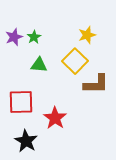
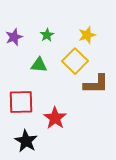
green star: moved 13 px right, 2 px up
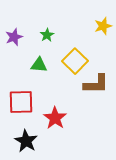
yellow star: moved 16 px right, 9 px up
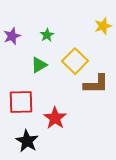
purple star: moved 2 px left, 1 px up
green triangle: rotated 36 degrees counterclockwise
black star: moved 1 px right
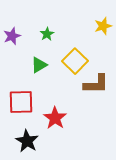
green star: moved 1 px up
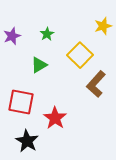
yellow square: moved 5 px right, 6 px up
brown L-shape: rotated 132 degrees clockwise
red square: rotated 12 degrees clockwise
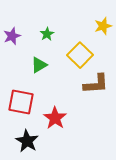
brown L-shape: rotated 136 degrees counterclockwise
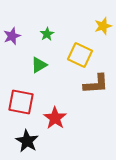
yellow square: rotated 20 degrees counterclockwise
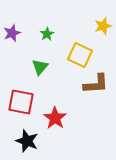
purple star: moved 3 px up
green triangle: moved 1 px right, 2 px down; rotated 18 degrees counterclockwise
black star: rotated 10 degrees counterclockwise
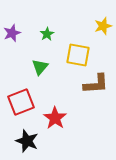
yellow square: moved 2 px left; rotated 15 degrees counterclockwise
red square: rotated 32 degrees counterclockwise
